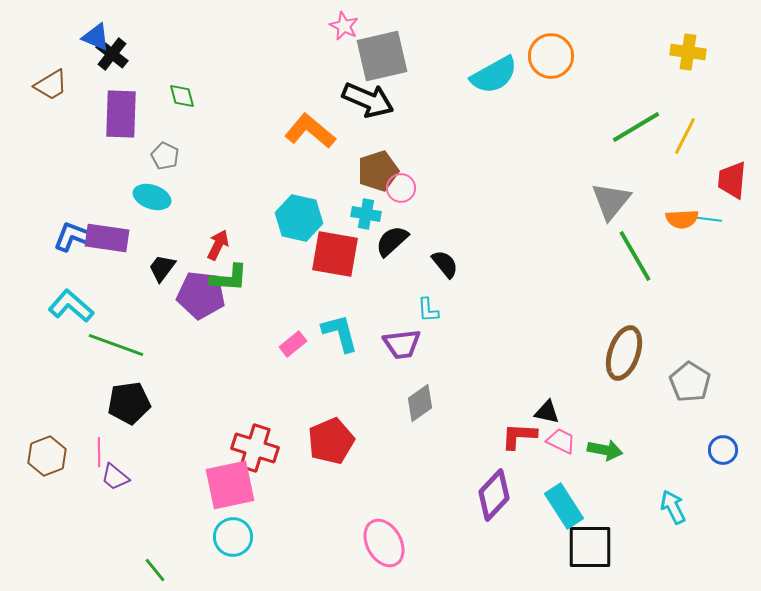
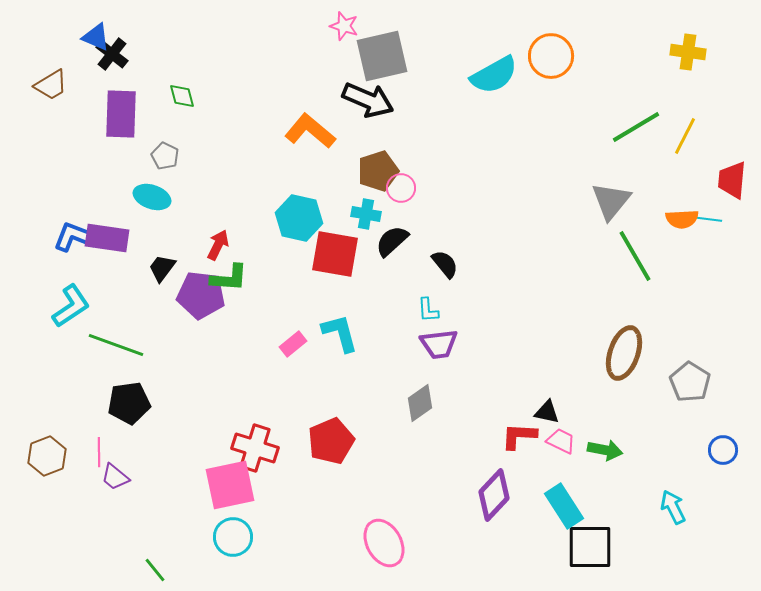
pink star at (344, 26): rotated 8 degrees counterclockwise
cyan L-shape at (71, 306): rotated 105 degrees clockwise
purple trapezoid at (402, 344): moved 37 px right
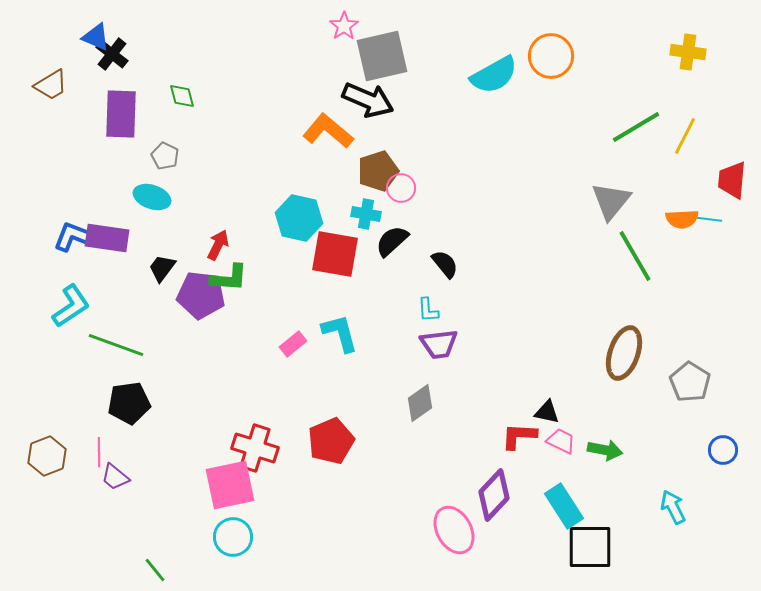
pink star at (344, 26): rotated 20 degrees clockwise
orange L-shape at (310, 131): moved 18 px right
pink ellipse at (384, 543): moved 70 px right, 13 px up
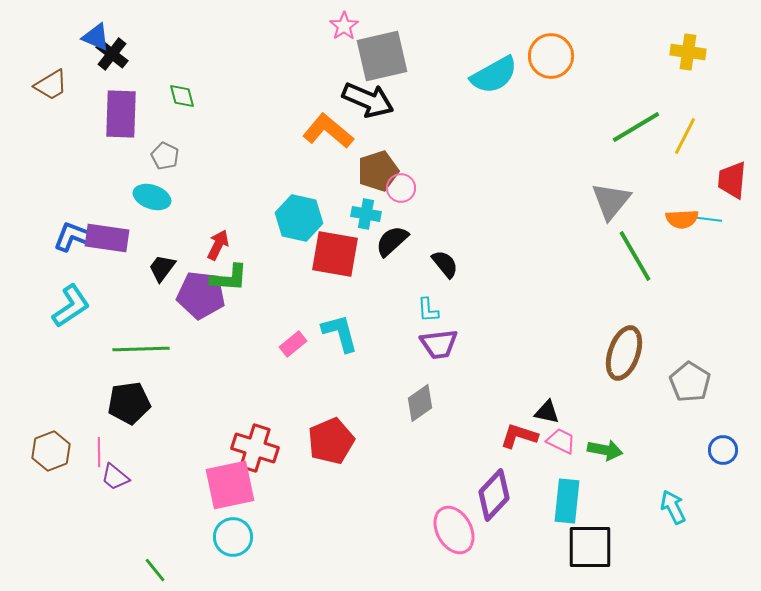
green line at (116, 345): moved 25 px right, 4 px down; rotated 22 degrees counterclockwise
red L-shape at (519, 436): rotated 15 degrees clockwise
brown hexagon at (47, 456): moved 4 px right, 5 px up
cyan rectangle at (564, 506): moved 3 px right, 5 px up; rotated 39 degrees clockwise
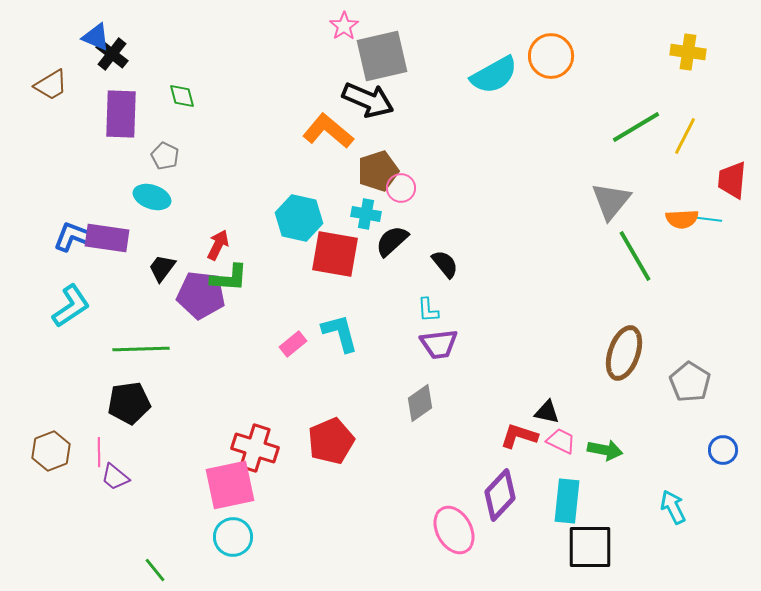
purple diamond at (494, 495): moved 6 px right
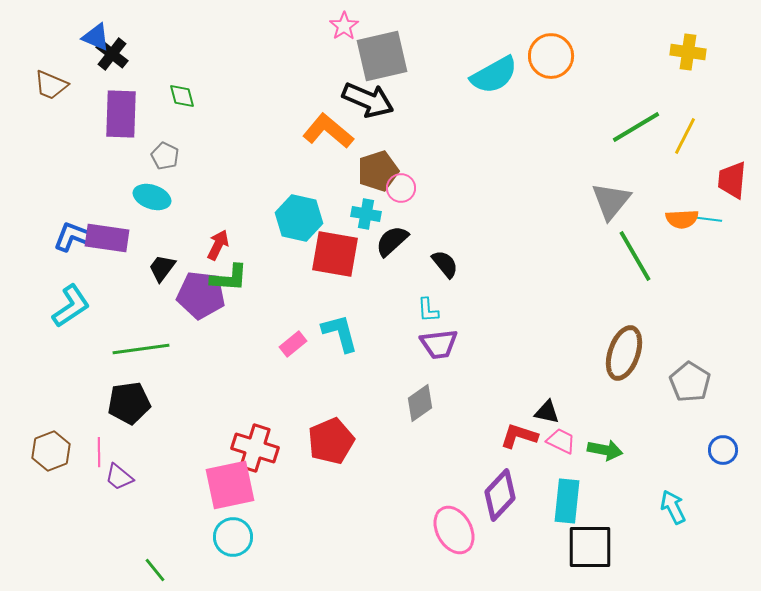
brown trapezoid at (51, 85): rotated 54 degrees clockwise
green line at (141, 349): rotated 6 degrees counterclockwise
purple trapezoid at (115, 477): moved 4 px right
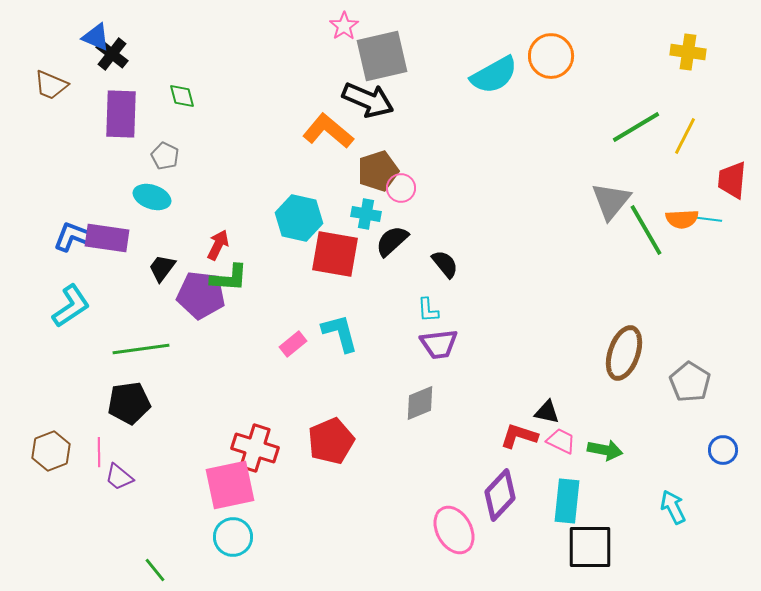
green line at (635, 256): moved 11 px right, 26 px up
gray diamond at (420, 403): rotated 12 degrees clockwise
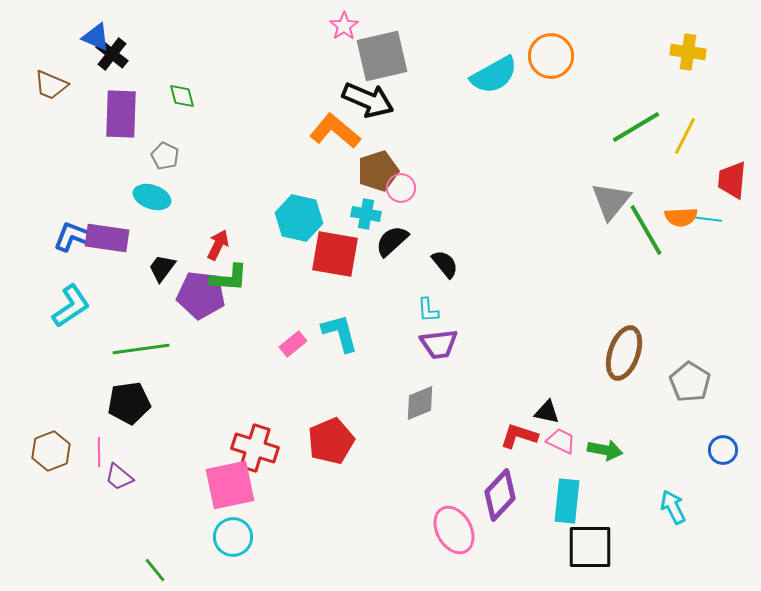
orange L-shape at (328, 131): moved 7 px right
orange semicircle at (682, 219): moved 1 px left, 2 px up
